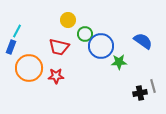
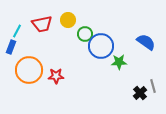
blue semicircle: moved 3 px right, 1 px down
red trapezoid: moved 17 px left, 23 px up; rotated 25 degrees counterclockwise
orange circle: moved 2 px down
black cross: rotated 32 degrees counterclockwise
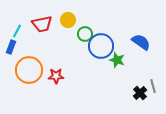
blue semicircle: moved 5 px left
green star: moved 2 px left, 2 px up; rotated 21 degrees clockwise
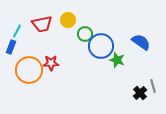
red star: moved 5 px left, 13 px up
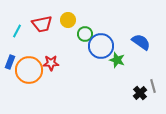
blue rectangle: moved 1 px left, 15 px down
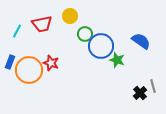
yellow circle: moved 2 px right, 4 px up
blue semicircle: moved 1 px up
red star: rotated 21 degrees clockwise
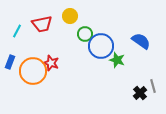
orange circle: moved 4 px right, 1 px down
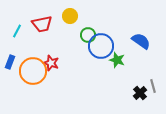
green circle: moved 3 px right, 1 px down
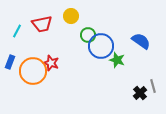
yellow circle: moved 1 px right
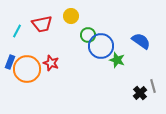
orange circle: moved 6 px left, 2 px up
